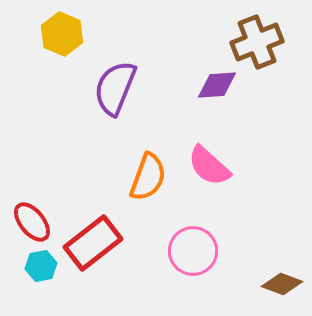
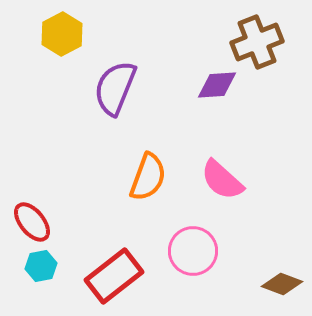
yellow hexagon: rotated 9 degrees clockwise
pink semicircle: moved 13 px right, 14 px down
red rectangle: moved 21 px right, 33 px down
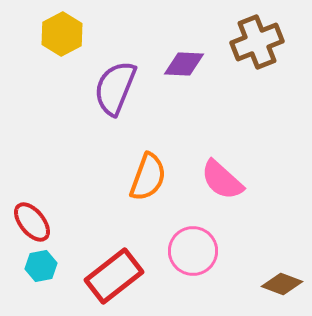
purple diamond: moved 33 px left, 21 px up; rotated 6 degrees clockwise
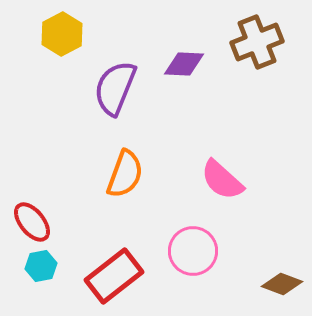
orange semicircle: moved 23 px left, 3 px up
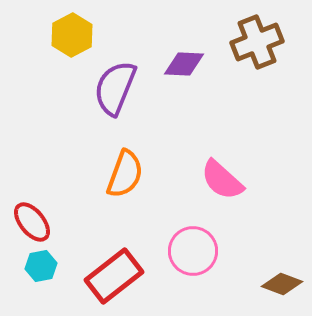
yellow hexagon: moved 10 px right, 1 px down
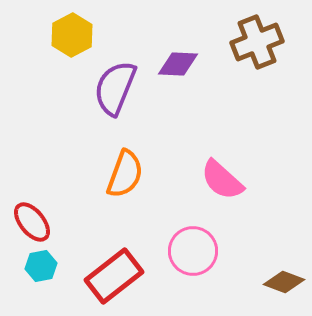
purple diamond: moved 6 px left
brown diamond: moved 2 px right, 2 px up
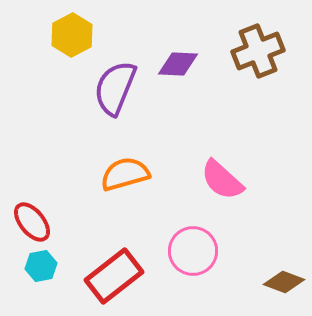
brown cross: moved 1 px right, 9 px down
orange semicircle: rotated 126 degrees counterclockwise
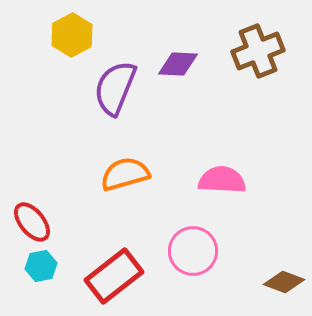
pink semicircle: rotated 141 degrees clockwise
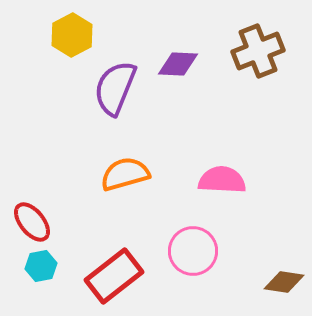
brown diamond: rotated 12 degrees counterclockwise
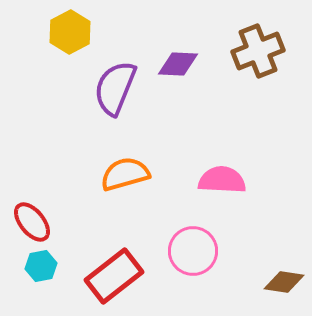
yellow hexagon: moved 2 px left, 3 px up
